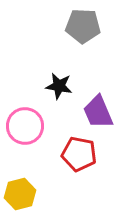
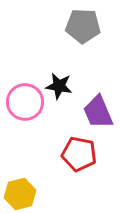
pink circle: moved 24 px up
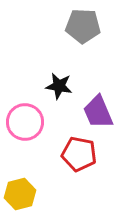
pink circle: moved 20 px down
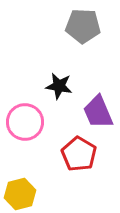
red pentagon: rotated 20 degrees clockwise
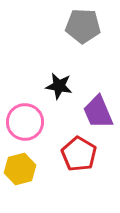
yellow hexagon: moved 25 px up
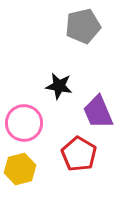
gray pentagon: rotated 16 degrees counterclockwise
pink circle: moved 1 px left, 1 px down
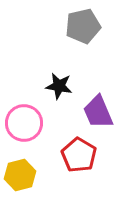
red pentagon: moved 1 px down
yellow hexagon: moved 6 px down
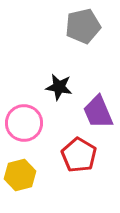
black star: moved 1 px down
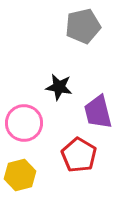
purple trapezoid: rotated 9 degrees clockwise
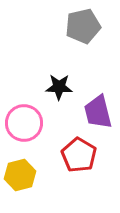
black star: rotated 8 degrees counterclockwise
